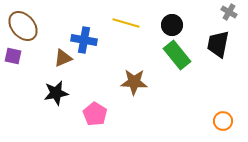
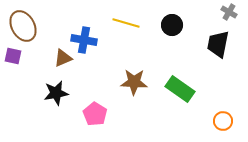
brown ellipse: rotated 12 degrees clockwise
green rectangle: moved 3 px right, 34 px down; rotated 16 degrees counterclockwise
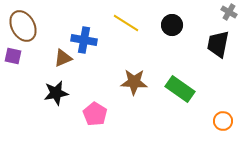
yellow line: rotated 16 degrees clockwise
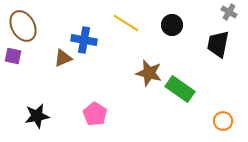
brown star: moved 15 px right, 9 px up; rotated 12 degrees clockwise
black star: moved 19 px left, 23 px down
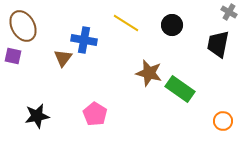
brown triangle: rotated 30 degrees counterclockwise
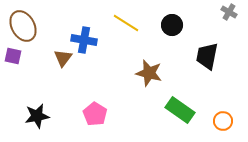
black trapezoid: moved 11 px left, 12 px down
green rectangle: moved 21 px down
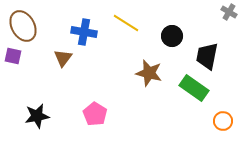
black circle: moved 11 px down
blue cross: moved 8 px up
green rectangle: moved 14 px right, 22 px up
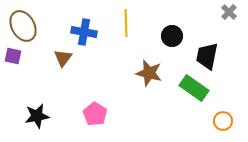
gray cross: rotated 14 degrees clockwise
yellow line: rotated 56 degrees clockwise
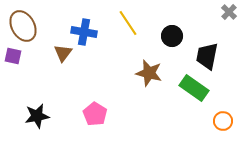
yellow line: moved 2 px right; rotated 32 degrees counterclockwise
brown triangle: moved 5 px up
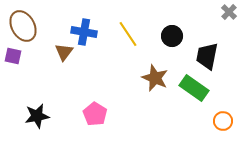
yellow line: moved 11 px down
brown triangle: moved 1 px right, 1 px up
brown star: moved 6 px right, 5 px down; rotated 8 degrees clockwise
